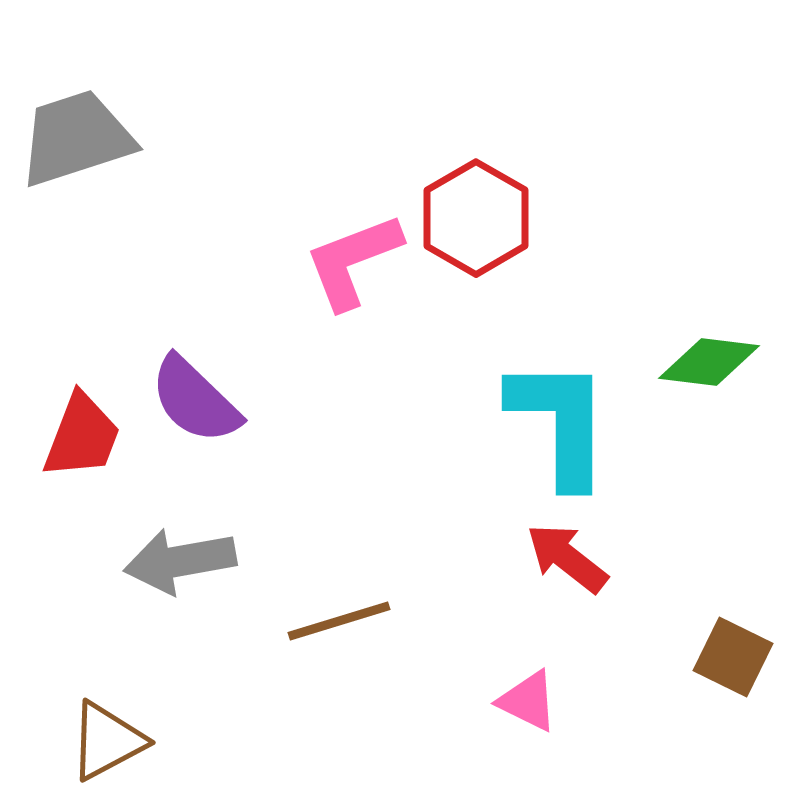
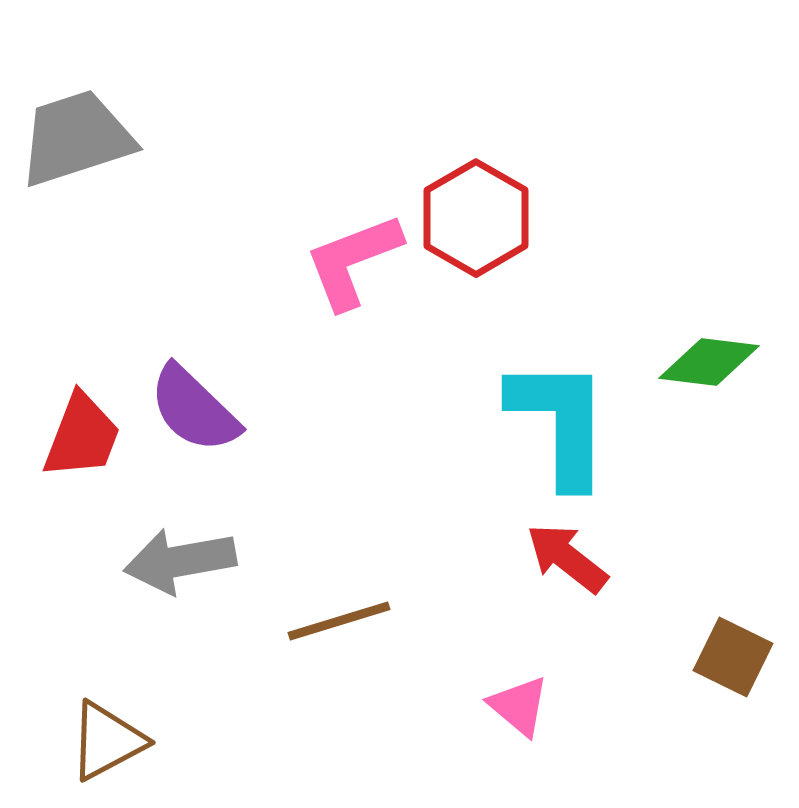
purple semicircle: moved 1 px left, 9 px down
pink triangle: moved 9 px left, 5 px down; rotated 14 degrees clockwise
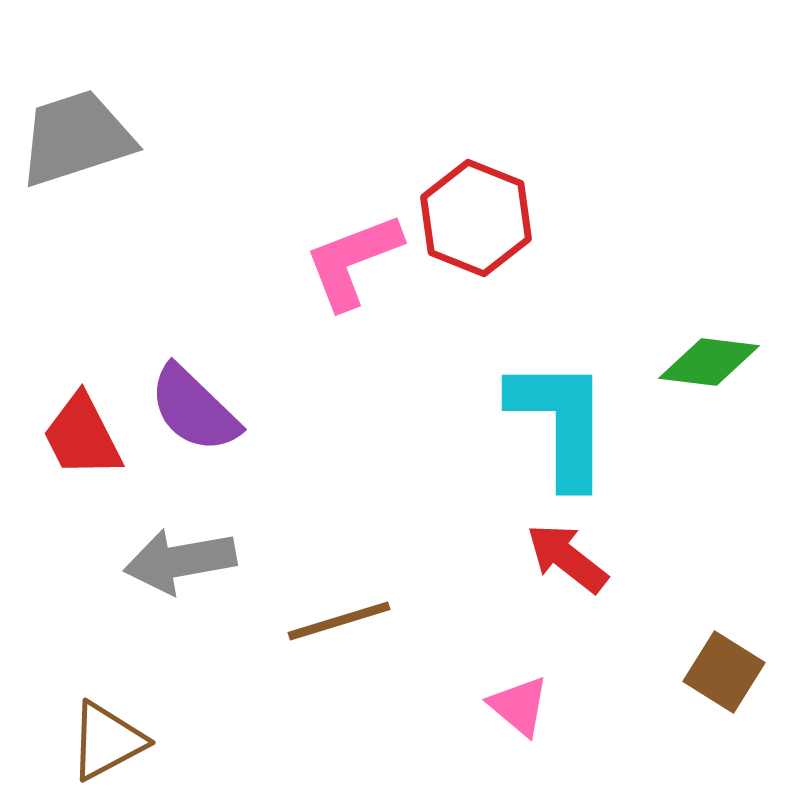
red hexagon: rotated 8 degrees counterclockwise
red trapezoid: rotated 132 degrees clockwise
brown square: moved 9 px left, 15 px down; rotated 6 degrees clockwise
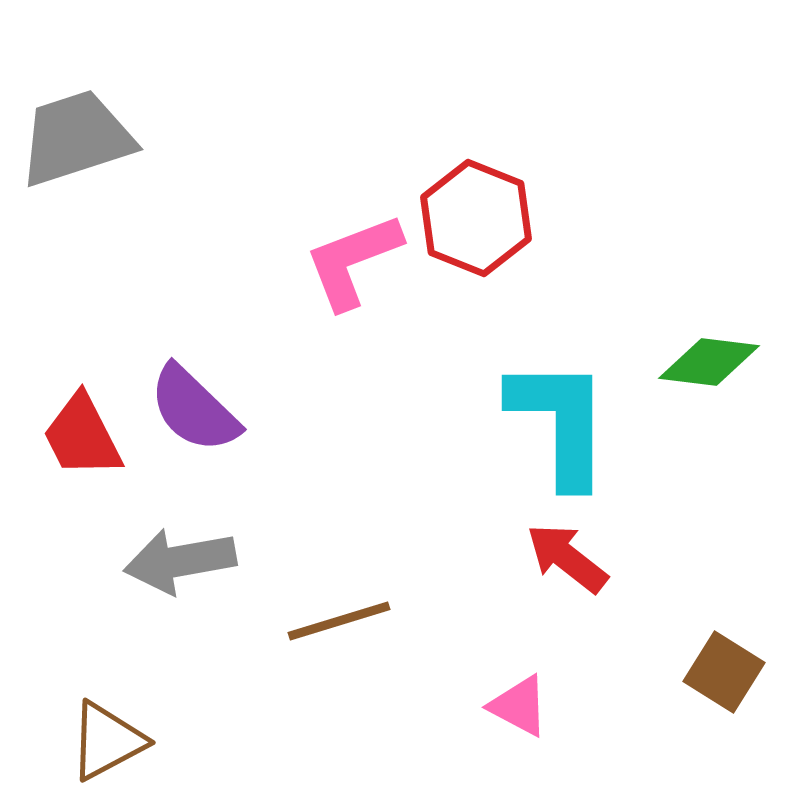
pink triangle: rotated 12 degrees counterclockwise
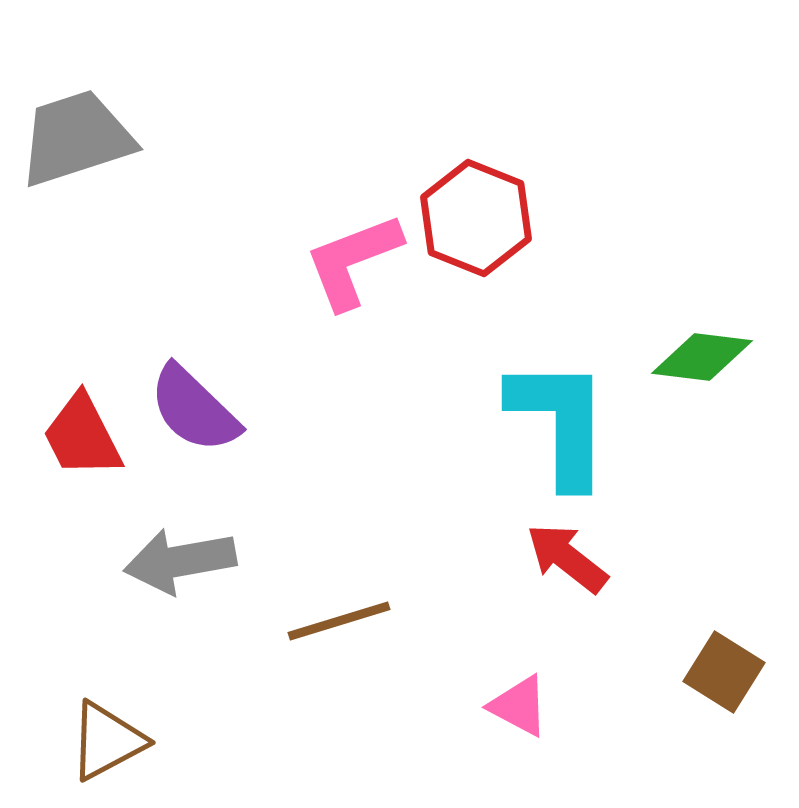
green diamond: moved 7 px left, 5 px up
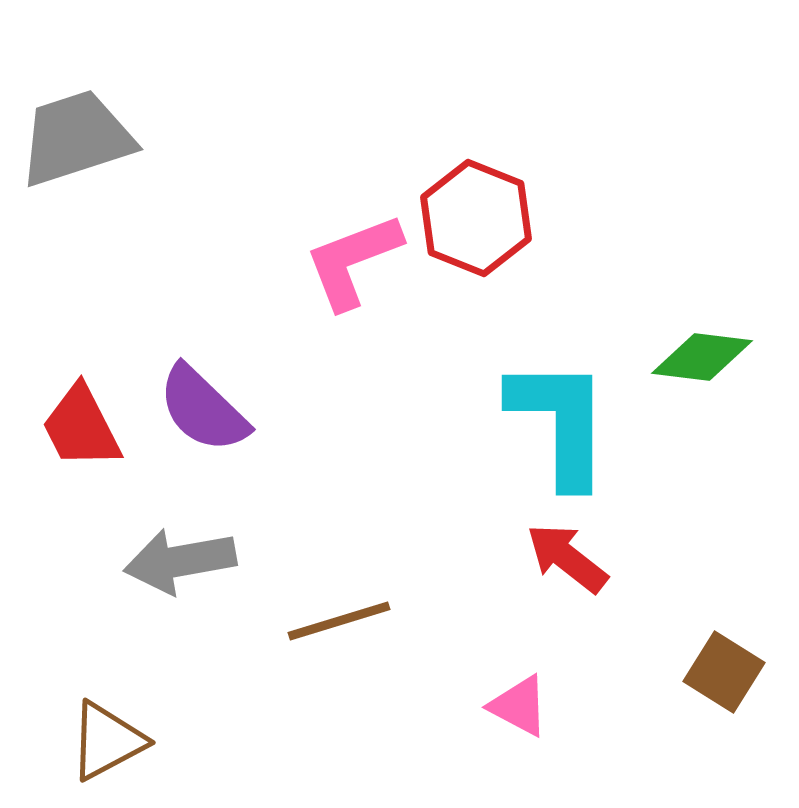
purple semicircle: moved 9 px right
red trapezoid: moved 1 px left, 9 px up
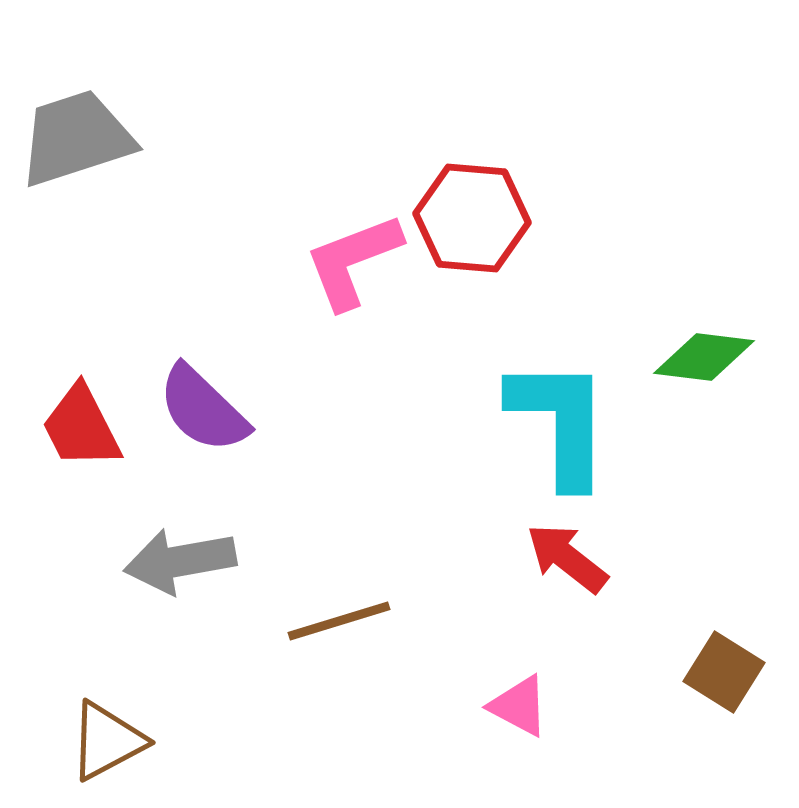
red hexagon: moved 4 px left; rotated 17 degrees counterclockwise
green diamond: moved 2 px right
